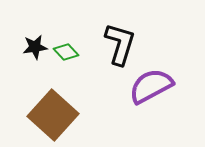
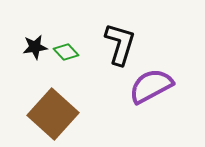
brown square: moved 1 px up
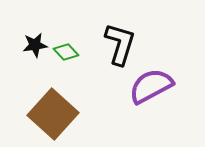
black star: moved 2 px up
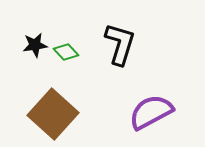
purple semicircle: moved 26 px down
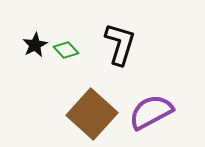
black star: rotated 20 degrees counterclockwise
green diamond: moved 2 px up
brown square: moved 39 px right
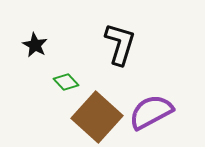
black star: rotated 15 degrees counterclockwise
green diamond: moved 32 px down
brown square: moved 5 px right, 3 px down
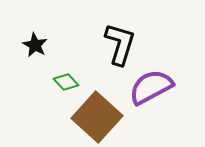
purple semicircle: moved 25 px up
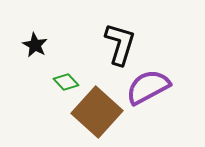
purple semicircle: moved 3 px left
brown square: moved 5 px up
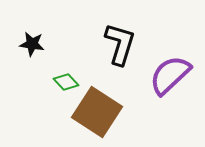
black star: moved 3 px left, 1 px up; rotated 20 degrees counterclockwise
purple semicircle: moved 22 px right, 12 px up; rotated 15 degrees counterclockwise
brown square: rotated 9 degrees counterclockwise
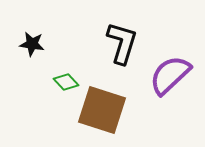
black L-shape: moved 2 px right, 1 px up
brown square: moved 5 px right, 2 px up; rotated 15 degrees counterclockwise
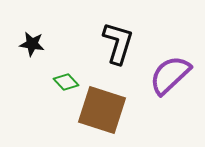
black L-shape: moved 4 px left
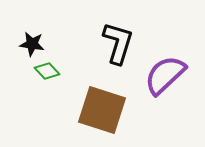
purple semicircle: moved 5 px left
green diamond: moved 19 px left, 11 px up
